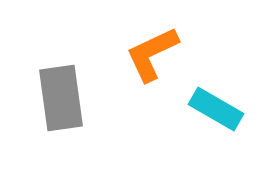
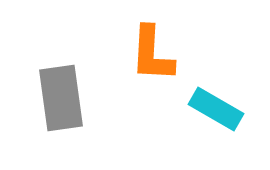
orange L-shape: rotated 62 degrees counterclockwise
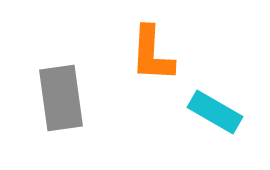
cyan rectangle: moved 1 px left, 3 px down
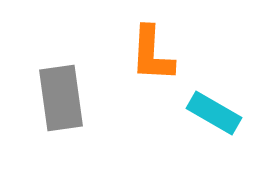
cyan rectangle: moved 1 px left, 1 px down
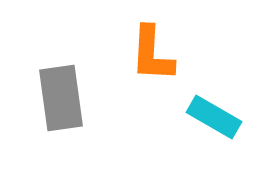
cyan rectangle: moved 4 px down
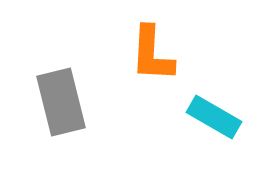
gray rectangle: moved 4 px down; rotated 6 degrees counterclockwise
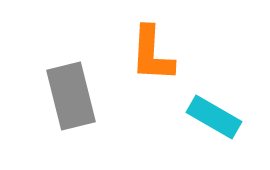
gray rectangle: moved 10 px right, 6 px up
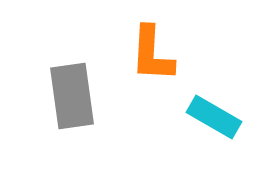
gray rectangle: moved 1 px right; rotated 6 degrees clockwise
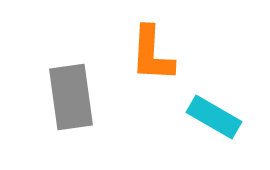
gray rectangle: moved 1 px left, 1 px down
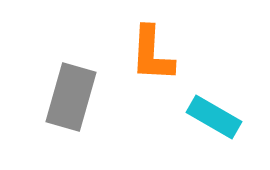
gray rectangle: rotated 24 degrees clockwise
